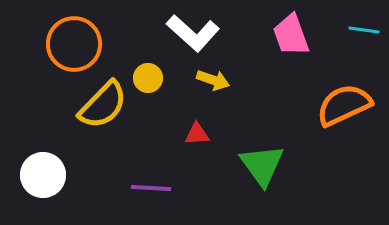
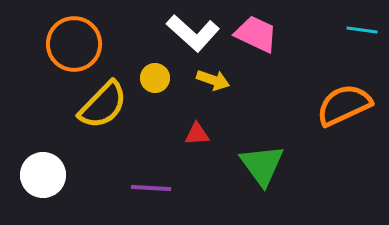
cyan line: moved 2 px left
pink trapezoid: moved 35 px left, 1 px up; rotated 135 degrees clockwise
yellow circle: moved 7 px right
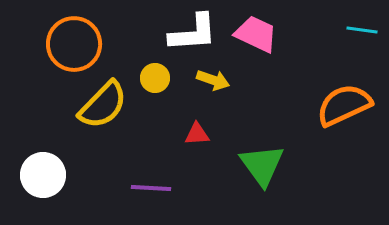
white L-shape: rotated 46 degrees counterclockwise
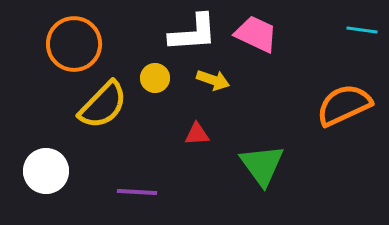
white circle: moved 3 px right, 4 px up
purple line: moved 14 px left, 4 px down
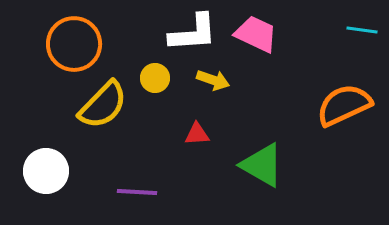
green triangle: rotated 24 degrees counterclockwise
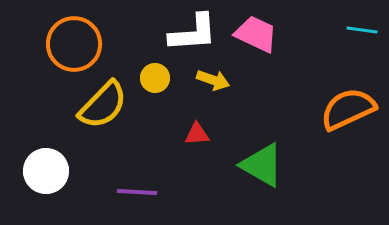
orange semicircle: moved 4 px right, 4 px down
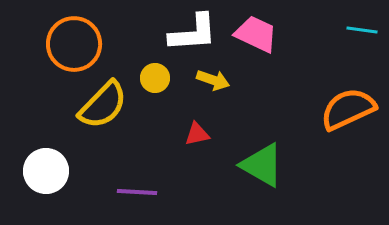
red triangle: rotated 8 degrees counterclockwise
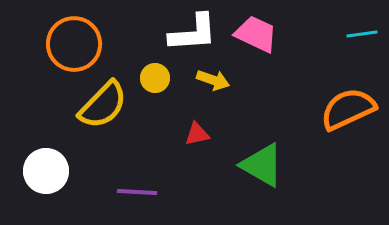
cyan line: moved 4 px down; rotated 16 degrees counterclockwise
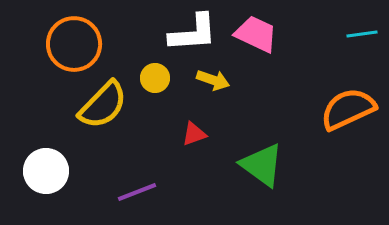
red triangle: moved 3 px left; rotated 8 degrees counterclockwise
green triangle: rotated 6 degrees clockwise
purple line: rotated 24 degrees counterclockwise
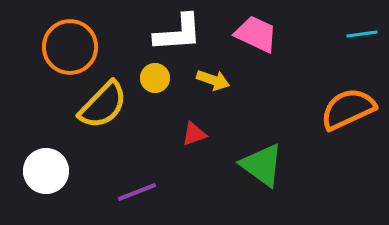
white L-shape: moved 15 px left
orange circle: moved 4 px left, 3 px down
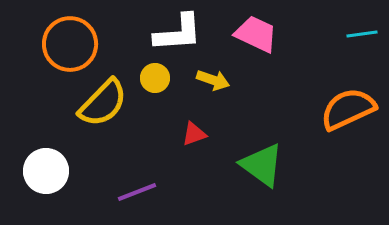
orange circle: moved 3 px up
yellow semicircle: moved 2 px up
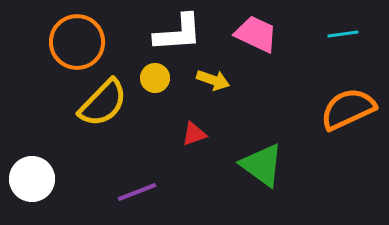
cyan line: moved 19 px left
orange circle: moved 7 px right, 2 px up
white circle: moved 14 px left, 8 px down
